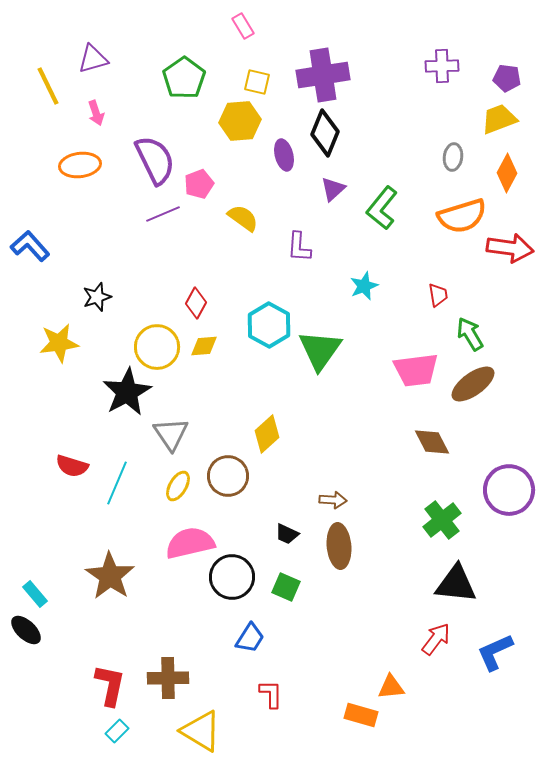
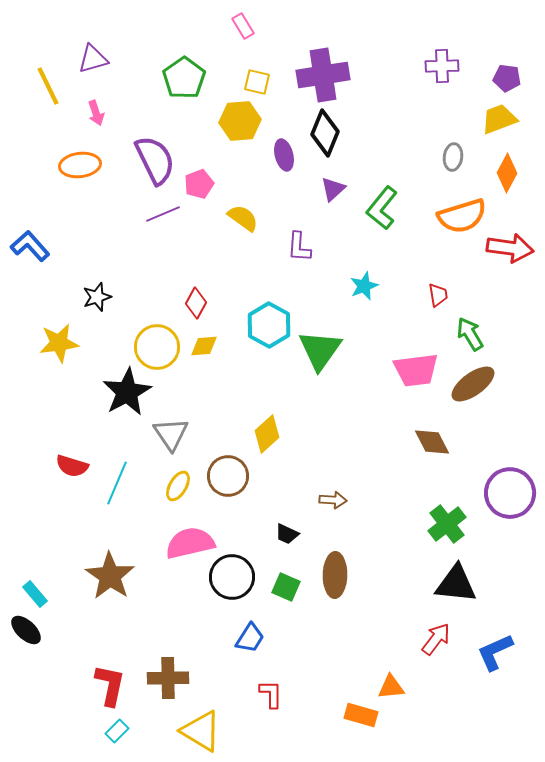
purple circle at (509, 490): moved 1 px right, 3 px down
green cross at (442, 520): moved 5 px right, 4 px down
brown ellipse at (339, 546): moved 4 px left, 29 px down; rotated 6 degrees clockwise
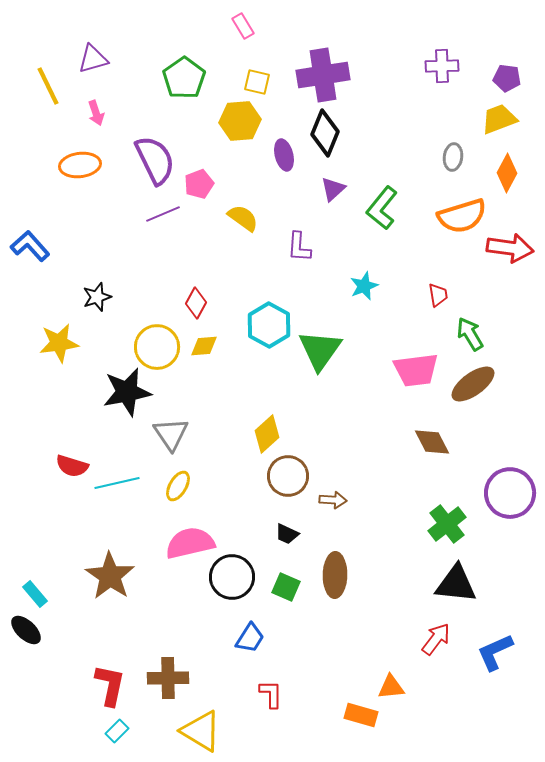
black star at (127, 392): rotated 18 degrees clockwise
brown circle at (228, 476): moved 60 px right
cyan line at (117, 483): rotated 54 degrees clockwise
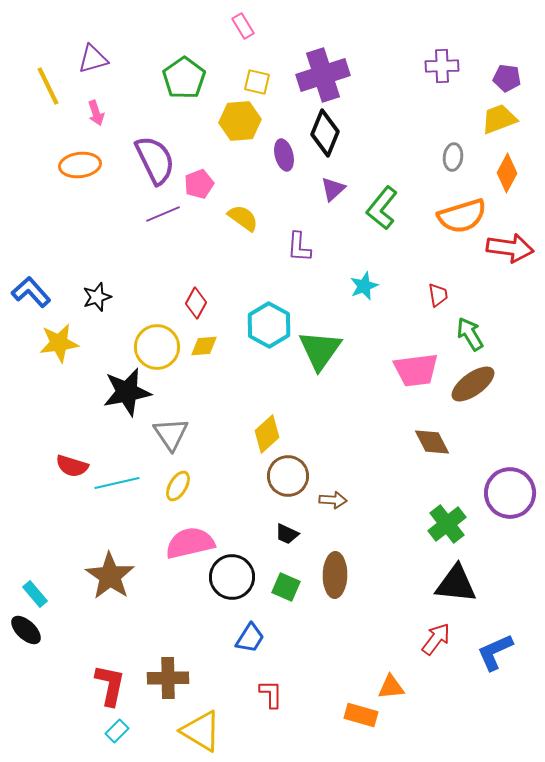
purple cross at (323, 75): rotated 9 degrees counterclockwise
blue L-shape at (30, 246): moved 1 px right, 46 px down
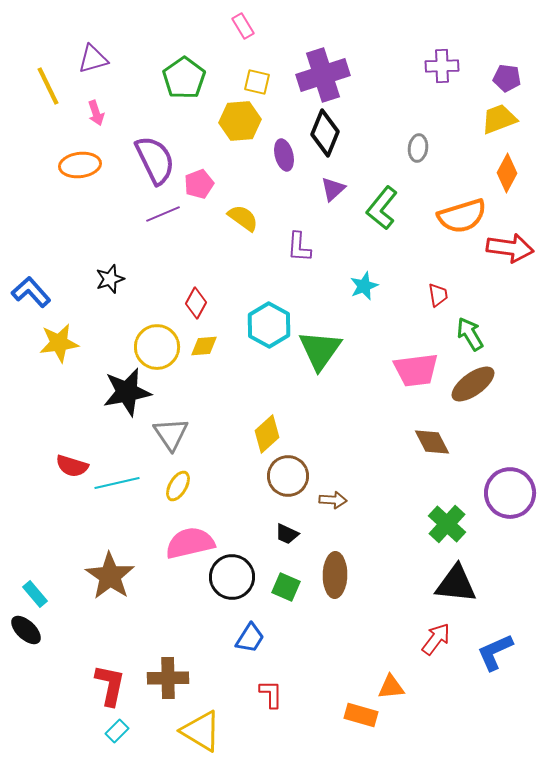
gray ellipse at (453, 157): moved 35 px left, 9 px up
black star at (97, 297): moved 13 px right, 18 px up
green cross at (447, 524): rotated 9 degrees counterclockwise
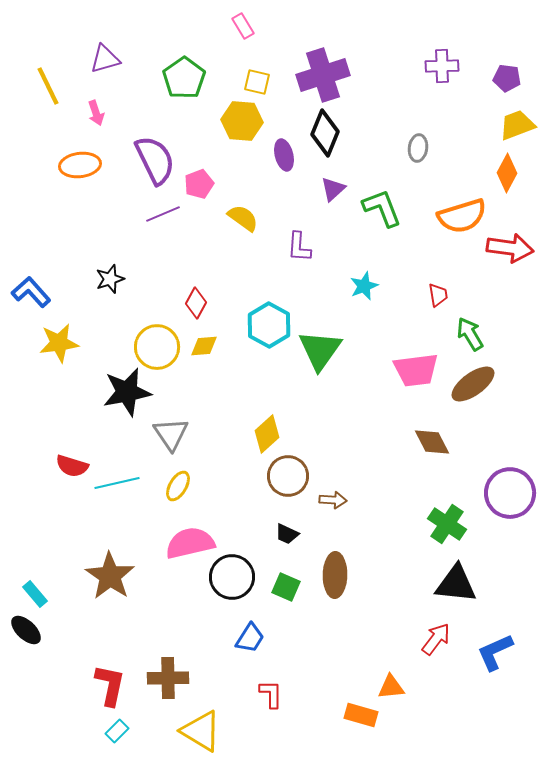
purple triangle at (93, 59): moved 12 px right
yellow trapezoid at (499, 119): moved 18 px right, 6 px down
yellow hexagon at (240, 121): moved 2 px right; rotated 9 degrees clockwise
green L-shape at (382, 208): rotated 120 degrees clockwise
green cross at (447, 524): rotated 9 degrees counterclockwise
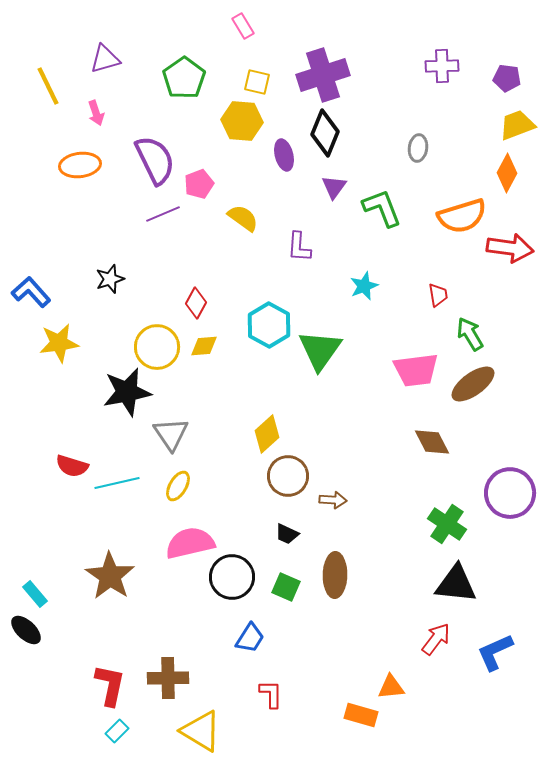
purple triangle at (333, 189): moved 1 px right, 2 px up; rotated 12 degrees counterclockwise
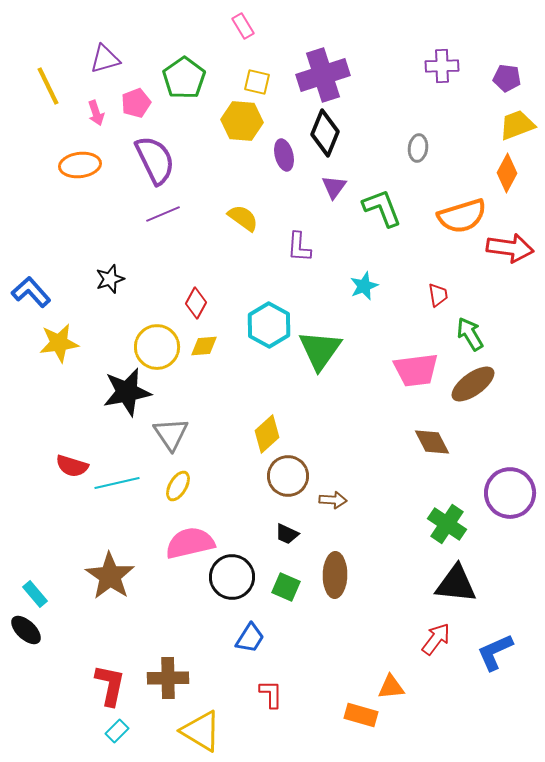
pink pentagon at (199, 184): moved 63 px left, 81 px up
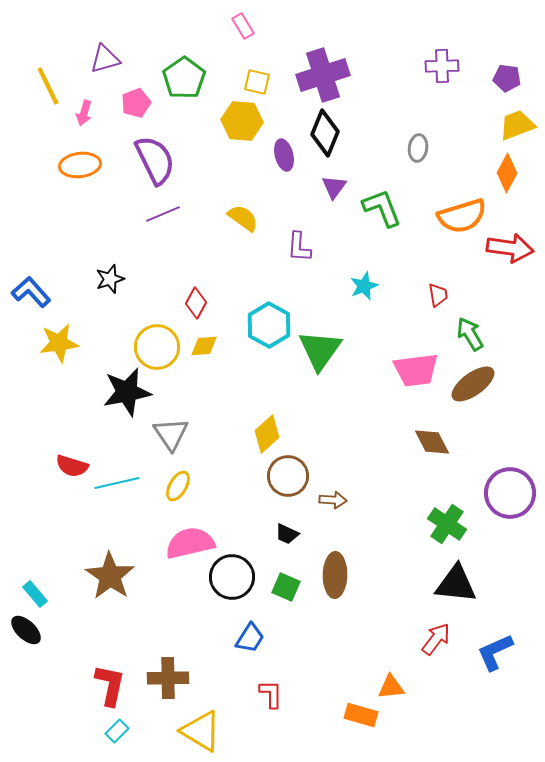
pink arrow at (96, 113): moved 12 px left; rotated 35 degrees clockwise
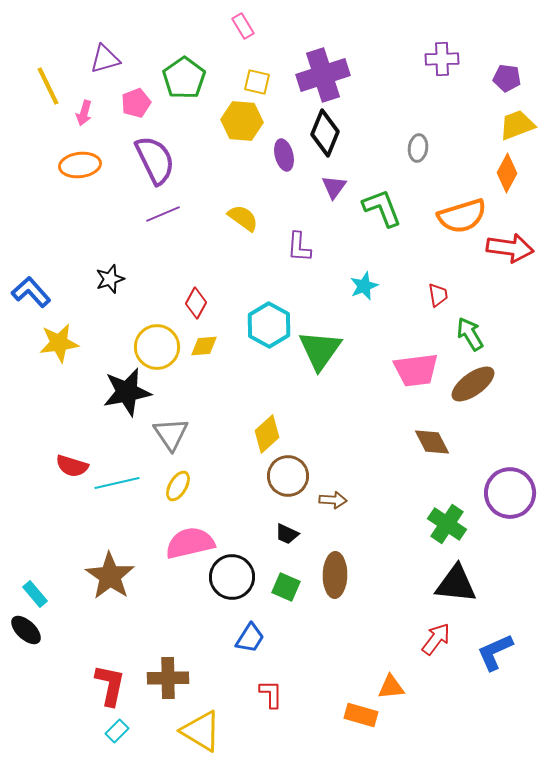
purple cross at (442, 66): moved 7 px up
